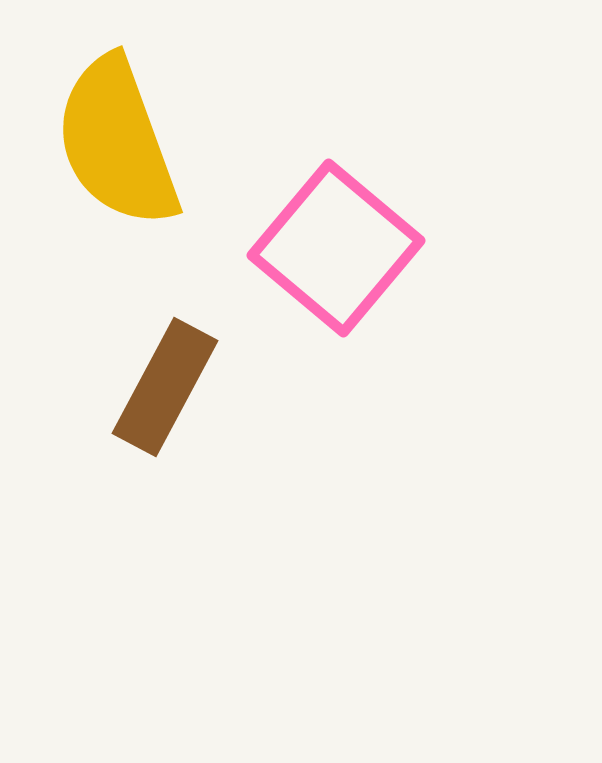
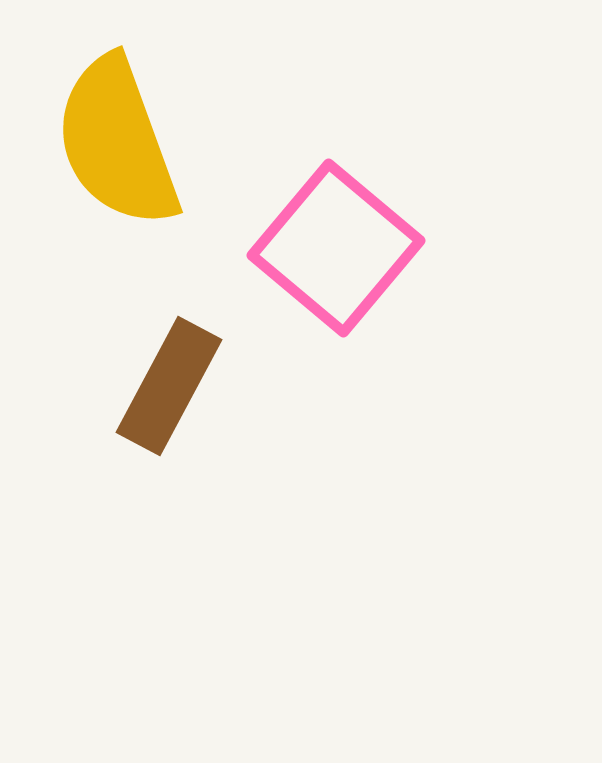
brown rectangle: moved 4 px right, 1 px up
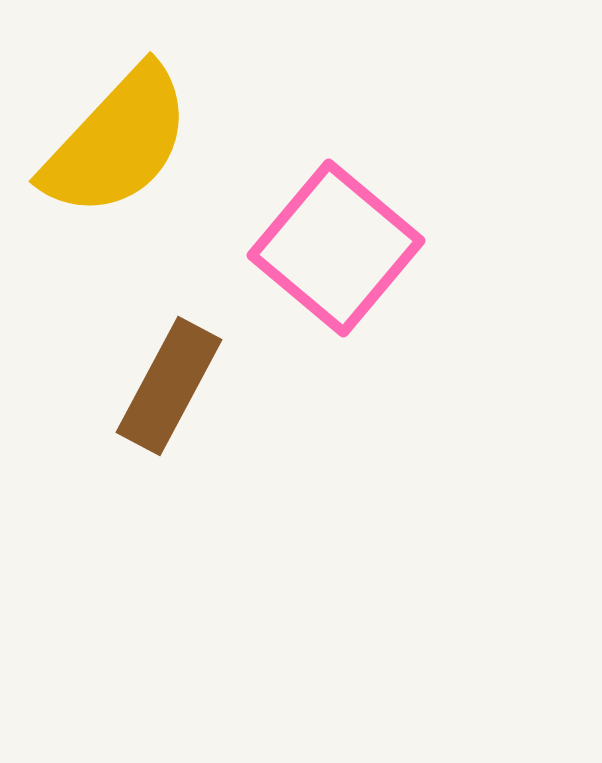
yellow semicircle: rotated 117 degrees counterclockwise
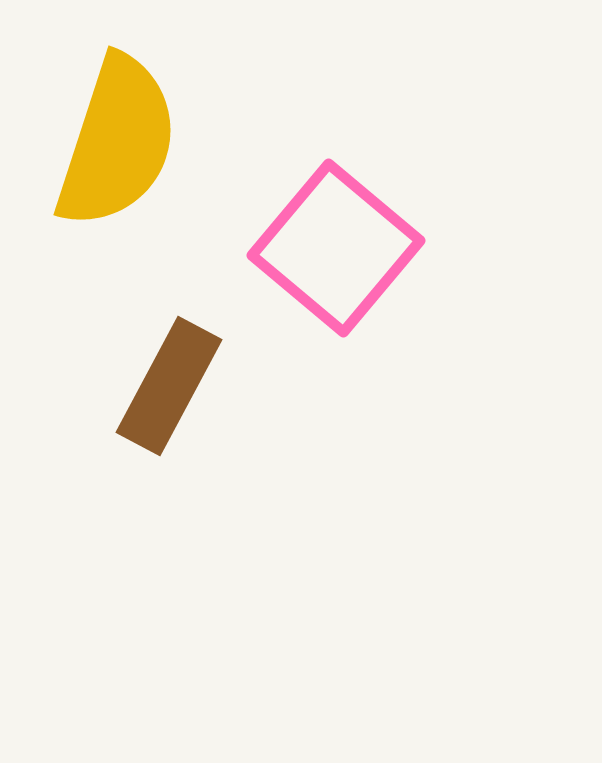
yellow semicircle: rotated 25 degrees counterclockwise
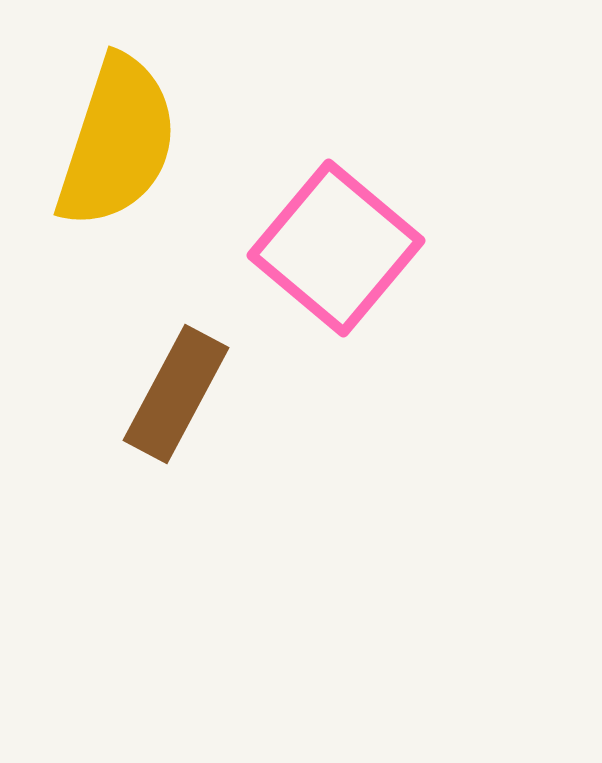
brown rectangle: moved 7 px right, 8 px down
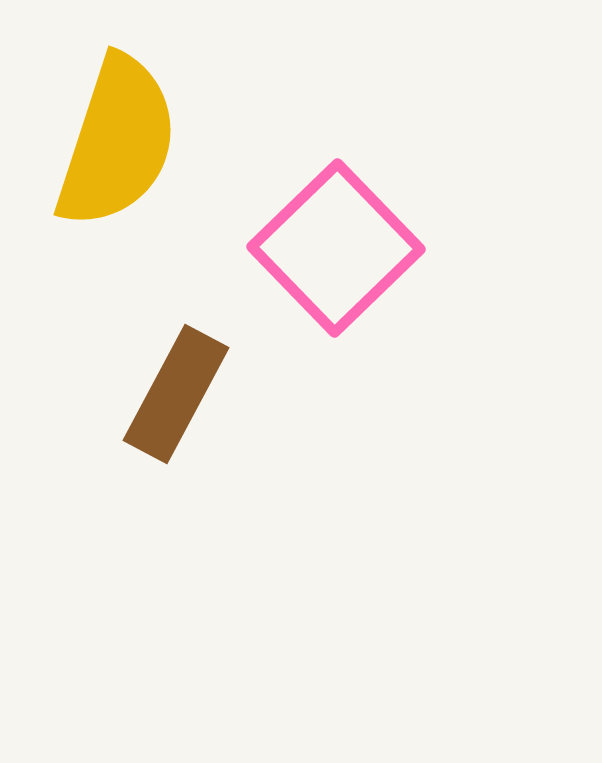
pink square: rotated 6 degrees clockwise
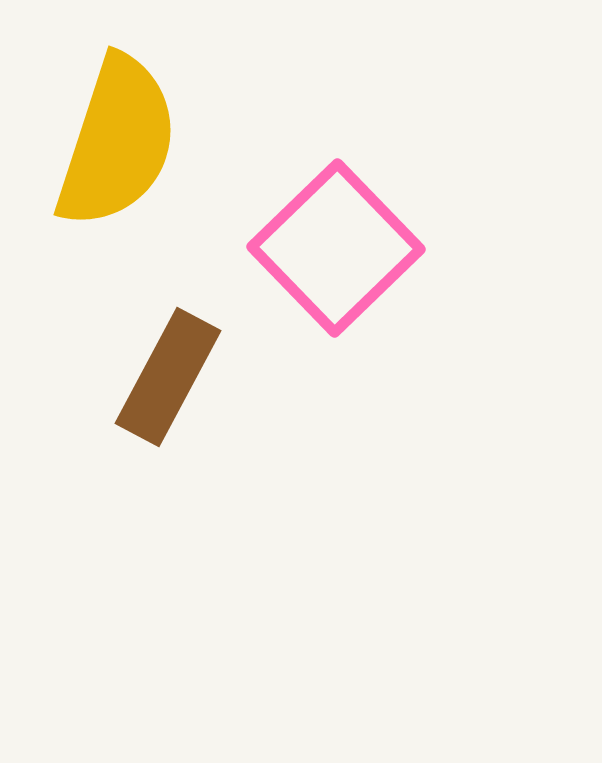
brown rectangle: moved 8 px left, 17 px up
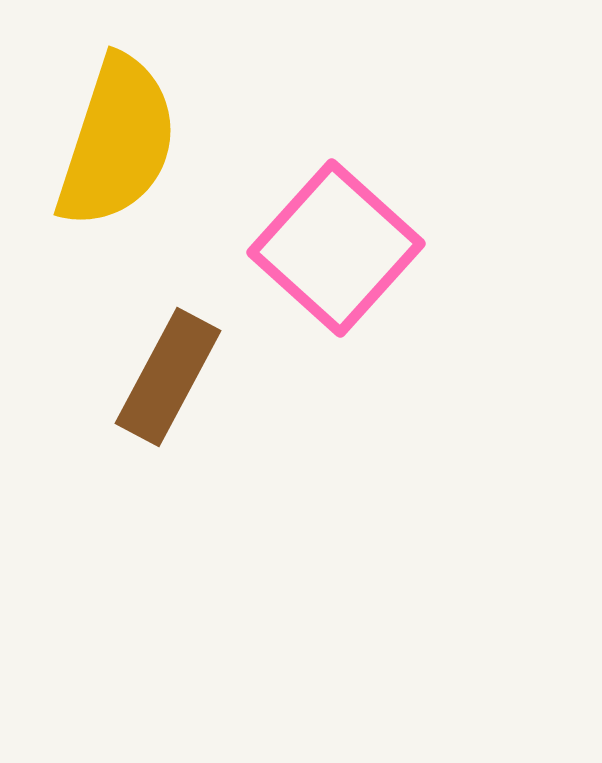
pink square: rotated 4 degrees counterclockwise
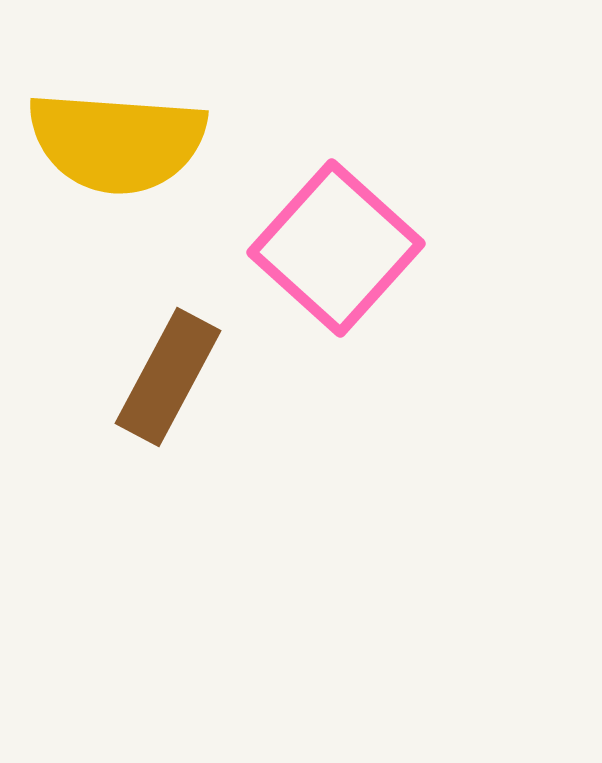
yellow semicircle: rotated 76 degrees clockwise
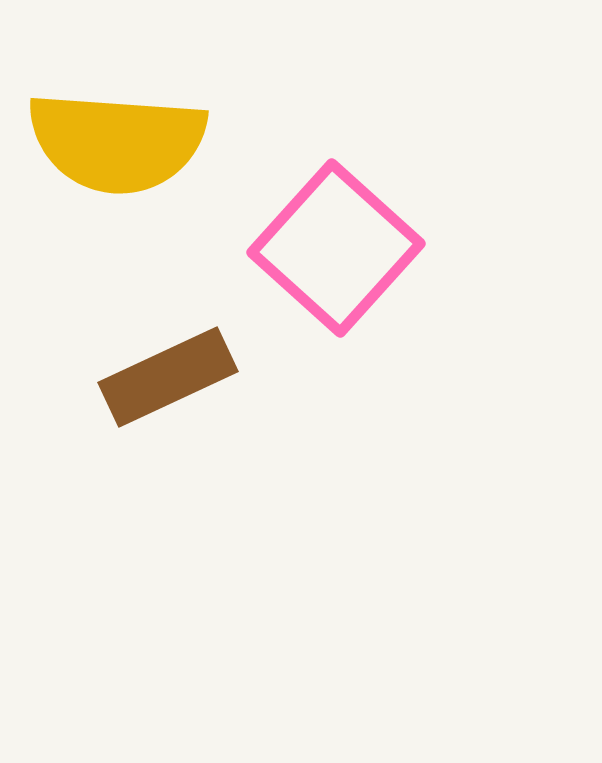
brown rectangle: rotated 37 degrees clockwise
